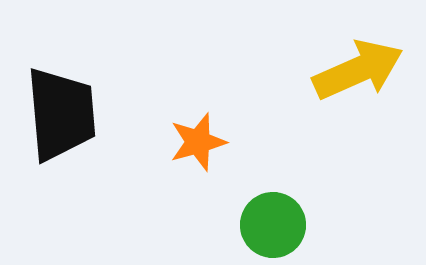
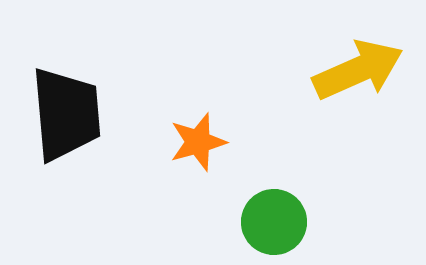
black trapezoid: moved 5 px right
green circle: moved 1 px right, 3 px up
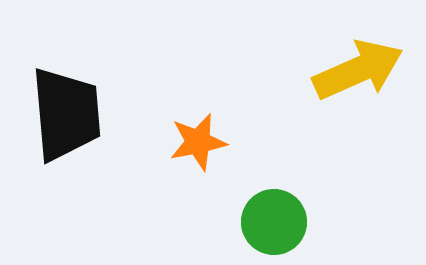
orange star: rotated 4 degrees clockwise
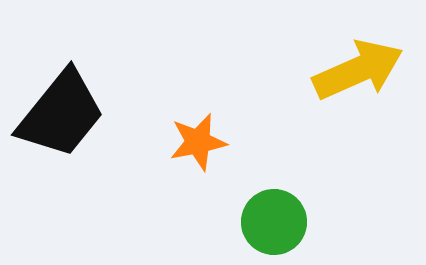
black trapezoid: moved 5 px left; rotated 44 degrees clockwise
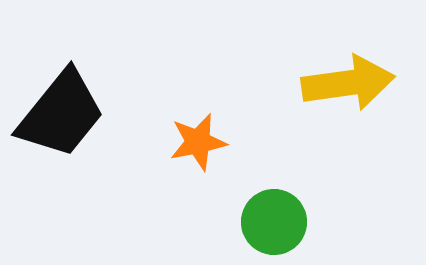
yellow arrow: moved 10 px left, 13 px down; rotated 16 degrees clockwise
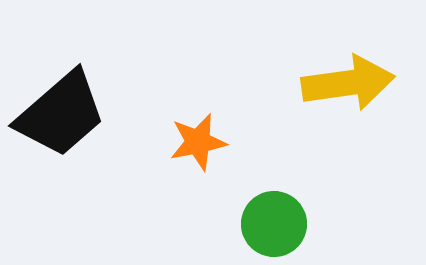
black trapezoid: rotated 10 degrees clockwise
green circle: moved 2 px down
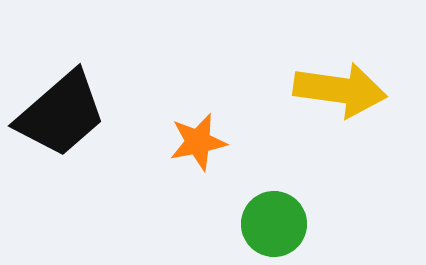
yellow arrow: moved 8 px left, 7 px down; rotated 16 degrees clockwise
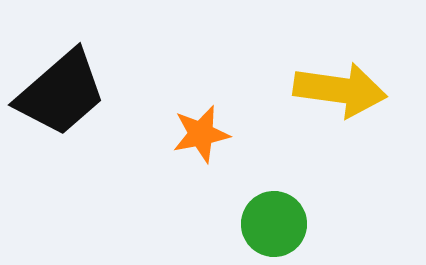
black trapezoid: moved 21 px up
orange star: moved 3 px right, 8 px up
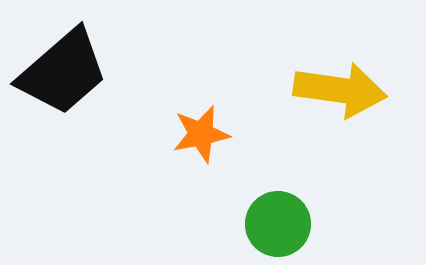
black trapezoid: moved 2 px right, 21 px up
green circle: moved 4 px right
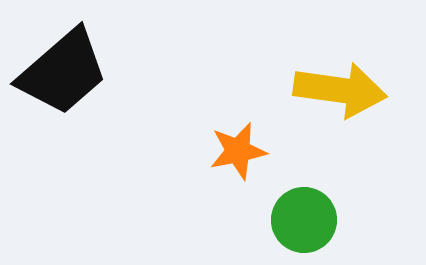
orange star: moved 37 px right, 17 px down
green circle: moved 26 px right, 4 px up
